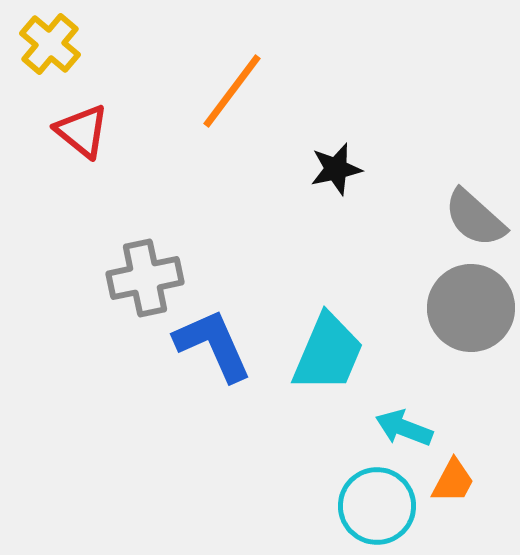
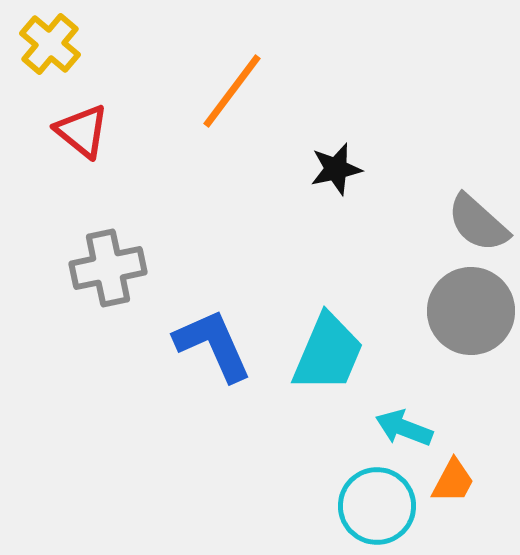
gray semicircle: moved 3 px right, 5 px down
gray cross: moved 37 px left, 10 px up
gray circle: moved 3 px down
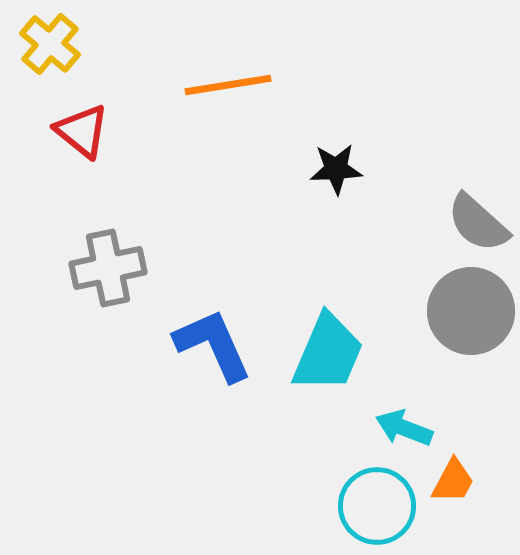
orange line: moved 4 px left, 6 px up; rotated 44 degrees clockwise
black star: rotated 10 degrees clockwise
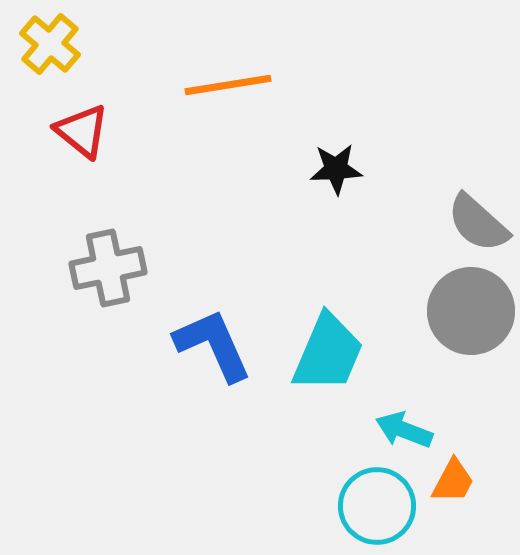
cyan arrow: moved 2 px down
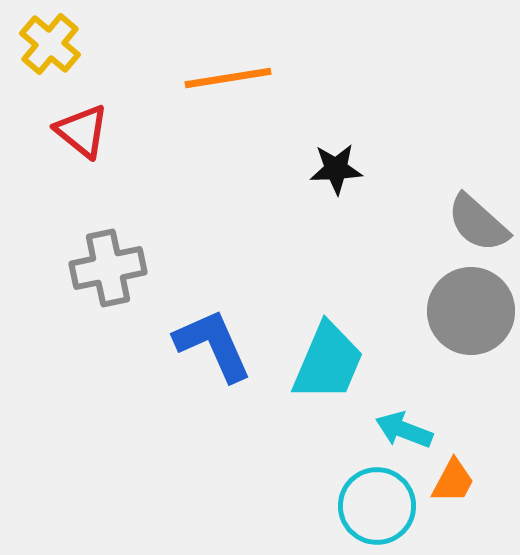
orange line: moved 7 px up
cyan trapezoid: moved 9 px down
